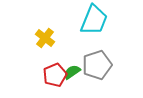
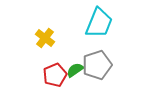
cyan trapezoid: moved 5 px right, 3 px down
green semicircle: moved 3 px right, 2 px up
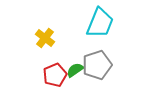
cyan trapezoid: moved 1 px right
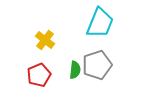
yellow cross: moved 2 px down
green semicircle: rotated 132 degrees clockwise
red pentagon: moved 16 px left
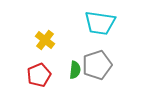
cyan trapezoid: rotated 76 degrees clockwise
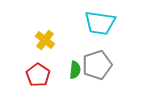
red pentagon: moved 1 px left; rotated 15 degrees counterclockwise
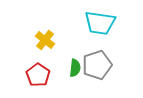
green semicircle: moved 2 px up
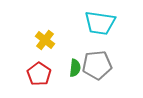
gray pentagon: rotated 12 degrees clockwise
red pentagon: moved 1 px right, 1 px up
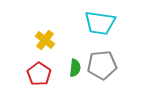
gray pentagon: moved 5 px right
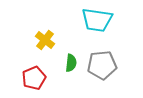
cyan trapezoid: moved 3 px left, 3 px up
green semicircle: moved 4 px left, 5 px up
red pentagon: moved 5 px left, 4 px down; rotated 15 degrees clockwise
